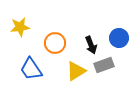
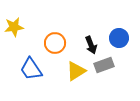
yellow star: moved 6 px left
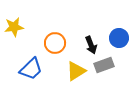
blue trapezoid: rotated 100 degrees counterclockwise
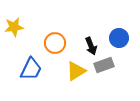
black arrow: moved 1 px down
blue trapezoid: rotated 20 degrees counterclockwise
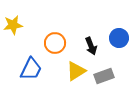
yellow star: moved 1 px left, 2 px up
gray rectangle: moved 11 px down
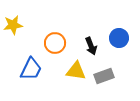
yellow triangle: rotated 40 degrees clockwise
